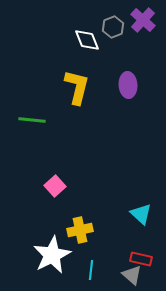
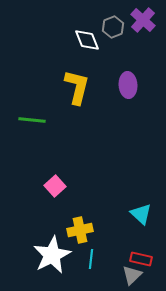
cyan line: moved 11 px up
gray triangle: rotated 35 degrees clockwise
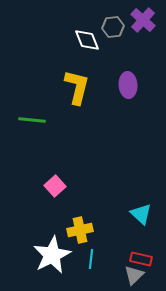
gray hexagon: rotated 15 degrees clockwise
gray triangle: moved 2 px right
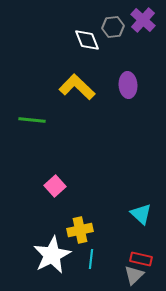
yellow L-shape: rotated 60 degrees counterclockwise
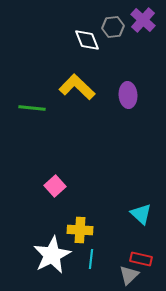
purple ellipse: moved 10 px down
green line: moved 12 px up
yellow cross: rotated 15 degrees clockwise
gray triangle: moved 5 px left
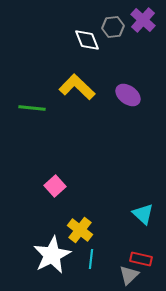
purple ellipse: rotated 50 degrees counterclockwise
cyan triangle: moved 2 px right
yellow cross: rotated 35 degrees clockwise
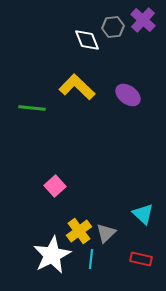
yellow cross: moved 1 px left, 1 px down; rotated 15 degrees clockwise
gray triangle: moved 23 px left, 42 px up
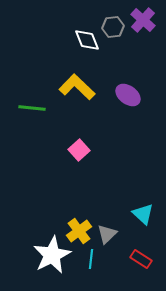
pink square: moved 24 px right, 36 px up
gray triangle: moved 1 px right, 1 px down
red rectangle: rotated 20 degrees clockwise
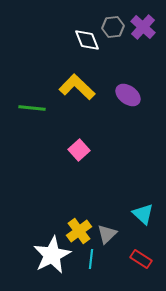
purple cross: moved 7 px down
